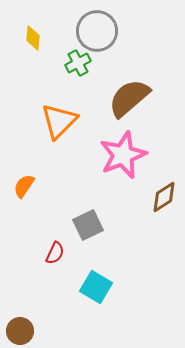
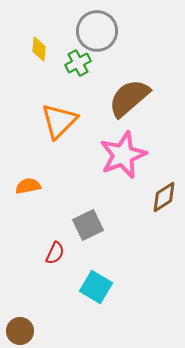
yellow diamond: moved 6 px right, 11 px down
orange semicircle: moved 4 px right; rotated 45 degrees clockwise
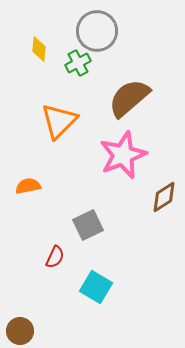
red semicircle: moved 4 px down
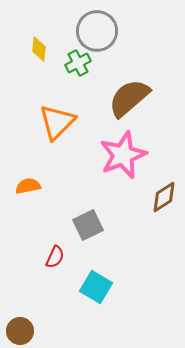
orange triangle: moved 2 px left, 1 px down
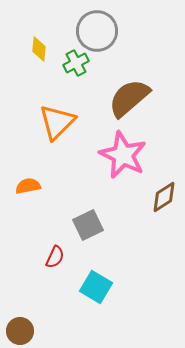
green cross: moved 2 px left
pink star: rotated 24 degrees counterclockwise
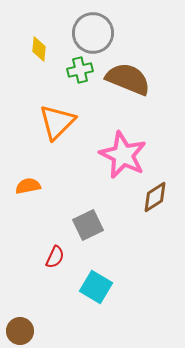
gray circle: moved 4 px left, 2 px down
green cross: moved 4 px right, 7 px down; rotated 15 degrees clockwise
brown semicircle: moved 1 px left, 19 px up; rotated 63 degrees clockwise
brown diamond: moved 9 px left
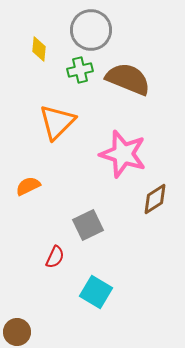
gray circle: moved 2 px left, 3 px up
pink star: moved 1 px up; rotated 9 degrees counterclockwise
orange semicircle: rotated 15 degrees counterclockwise
brown diamond: moved 2 px down
cyan square: moved 5 px down
brown circle: moved 3 px left, 1 px down
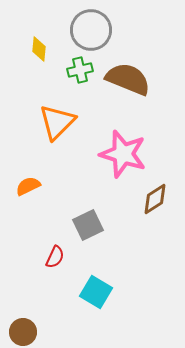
brown circle: moved 6 px right
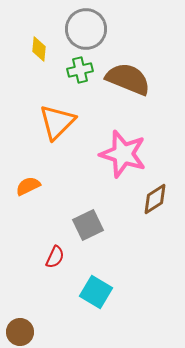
gray circle: moved 5 px left, 1 px up
brown circle: moved 3 px left
